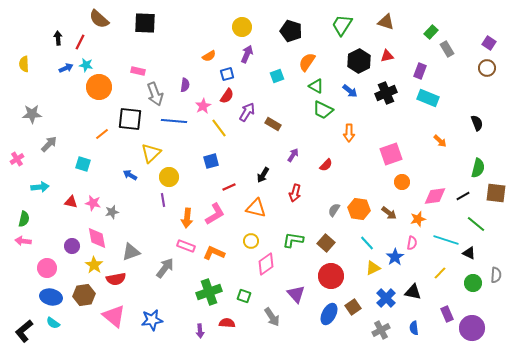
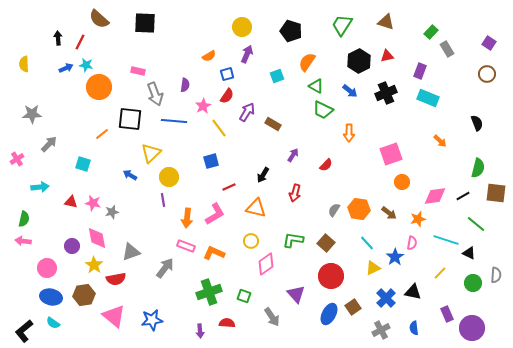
brown circle at (487, 68): moved 6 px down
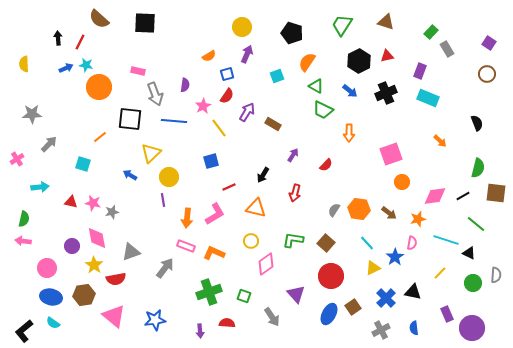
black pentagon at (291, 31): moved 1 px right, 2 px down
orange line at (102, 134): moved 2 px left, 3 px down
blue star at (152, 320): moved 3 px right
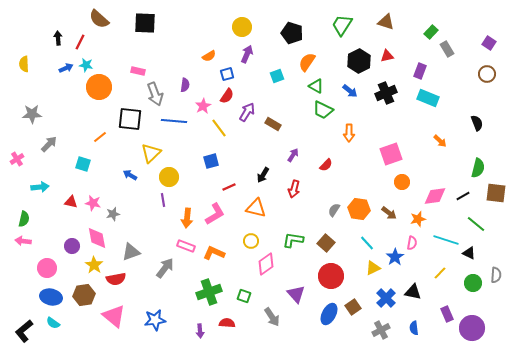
red arrow at (295, 193): moved 1 px left, 4 px up
gray star at (112, 212): moved 1 px right, 2 px down
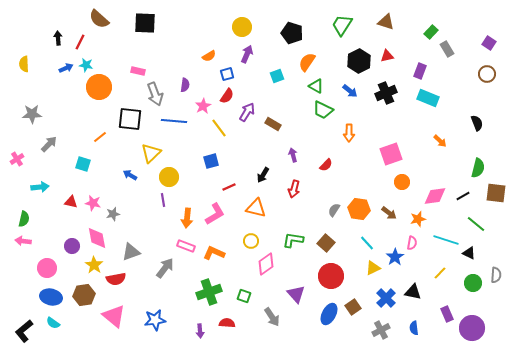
purple arrow at (293, 155): rotated 48 degrees counterclockwise
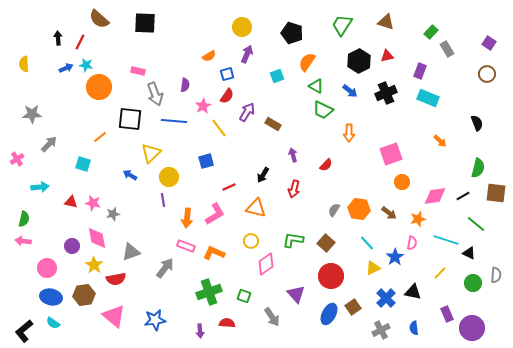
blue square at (211, 161): moved 5 px left
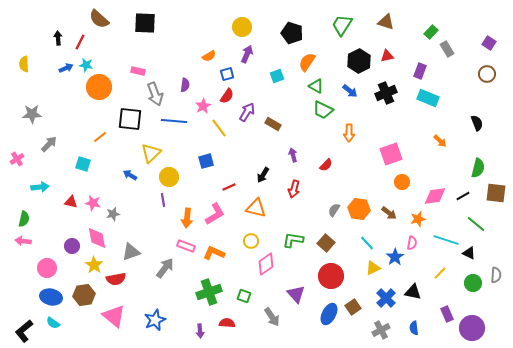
blue star at (155, 320): rotated 15 degrees counterclockwise
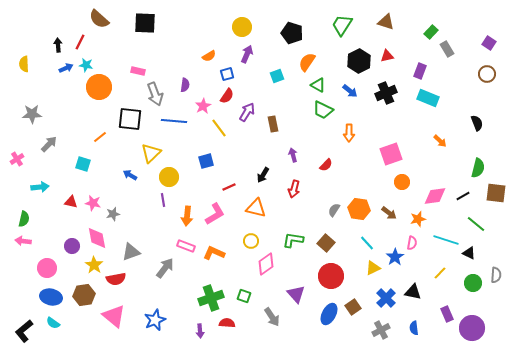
black arrow at (58, 38): moved 7 px down
green triangle at (316, 86): moved 2 px right, 1 px up
brown rectangle at (273, 124): rotated 49 degrees clockwise
orange arrow at (187, 218): moved 2 px up
green cross at (209, 292): moved 2 px right, 6 px down
